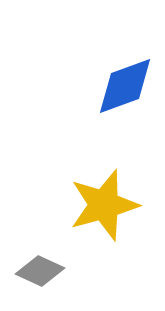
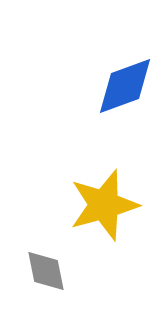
gray diamond: moved 6 px right; rotated 54 degrees clockwise
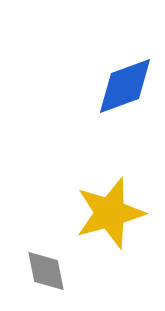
yellow star: moved 6 px right, 8 px down
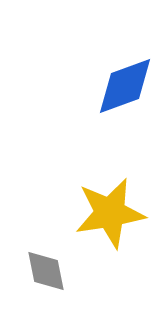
yellow star: rotated 6 degrees clockwise
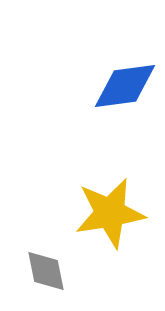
blue diamond: rotated 12 degrees clockwise
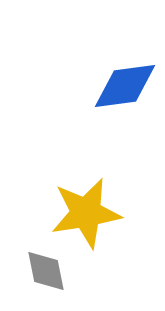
yellow star: moved 24 px left
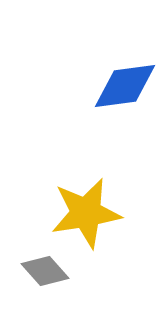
gray diamond: moved 1 px left; rotated 30 degrees counterclockwise
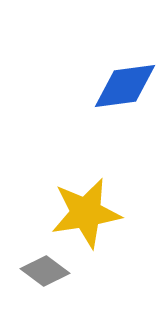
gray diamond: rotated 12 degrees counterclockwise
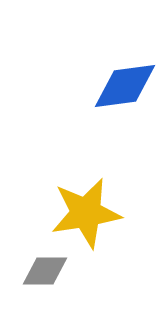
gray diamond: rotated 36 degrees counterclockwise
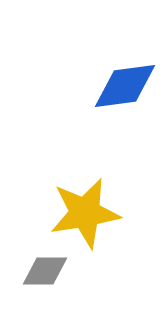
yellow star: moved 1 px left
